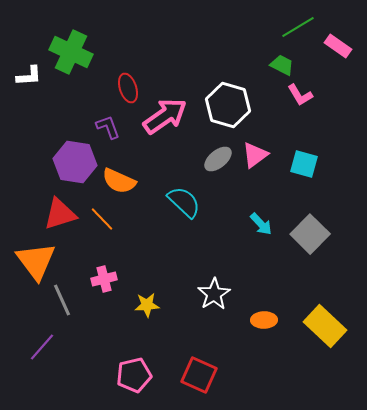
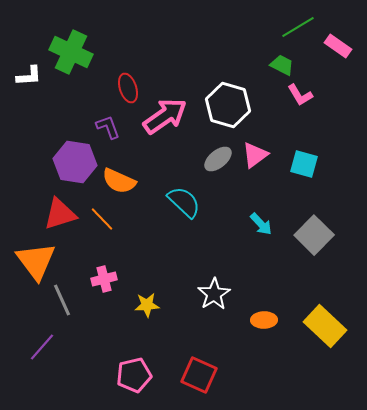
gray square: moved 4 px right, 1 px down
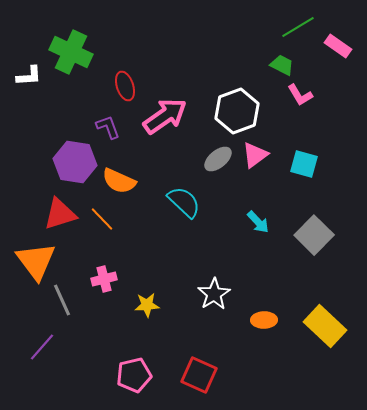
red ellipse: moved 3 px left, 2 px up
white hexagon: moved 9 px right, 6 px down; rotated 24 degrees clockwise
cyan arrow: moved 3 px left, 2 px up
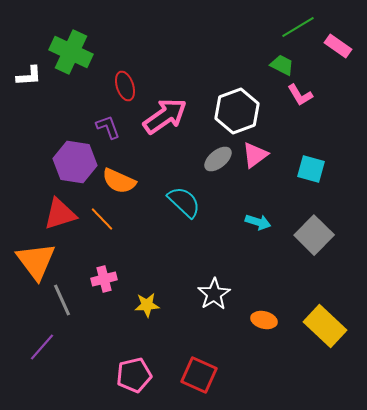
cyan square: moved 7 px right, 5 px down
cyan arrow: rotated 30 degrees counterclockwise
orange ellipse: rotated 15 degrees clockwise
